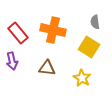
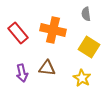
gray semicircle: moved 9 px left, 8 px up
purple arrow: moved 10 px right, 12 px down
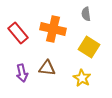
orange cross: moved 1 px up
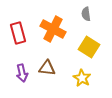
orange cross: rotated 15 degrees clockwise
red rectangle: rotated 25 degrees clockwise
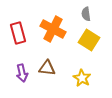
yellow square: moved 7 px up
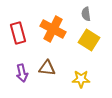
yellow star: moved 1 px left, 1 px down; rotated 30 degrees counterclockwise
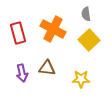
yellow square: rotated 15 degrees clockwise
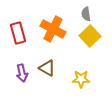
yellow square: moved 1 px right, 4 px up
brown triangle: rotated 24 degrees clockwise
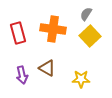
gray semicircle: rotated 40 degrees clockwise
orange cross: rotated 20 degrees counterclockwise
purple arrow: moved 2 px down
